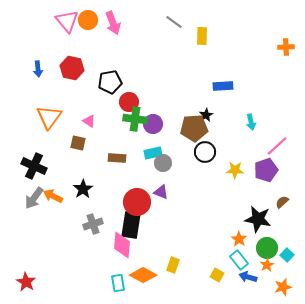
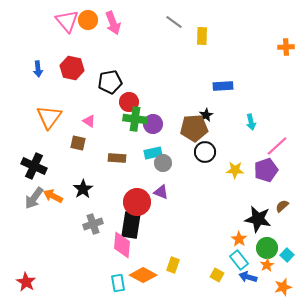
brown semicircle at (282, 202): moved 4 px down
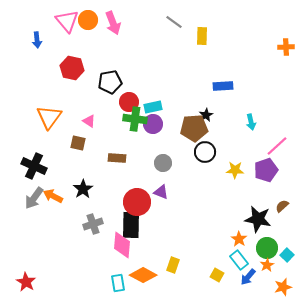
blue arrow at (38, 69): moved 1 px left, 29 px up
cyan rectangle at (153, 153): moved 46 px up
black rectangle at (131, 225): rotated 8 degrees counterclockwise
blue arrow at (248, 277): rotated 66 degrees counterclockwise
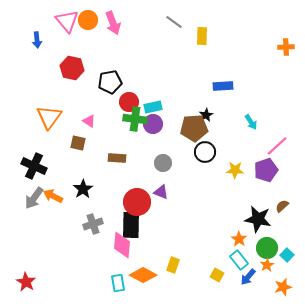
cyan arrow at (251, 122): rotated 21 degrees counterclockwise
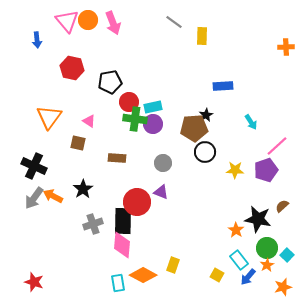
black rectangle at (131, 225): moved 8 px left, 4 px up
orange star at (239, 239): moved 3 px left, 9 px up
red star at (26, 282): moved 8 px right; rotated 12 degrees counterclockwise
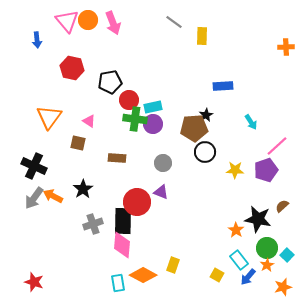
red circle at (129, 102): moved 2 px up
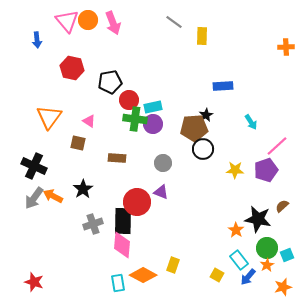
black circle at (205, 152): moved 2 px left, 3 px up
cyan square at (287, 255): rotated 24 degrees clockwise
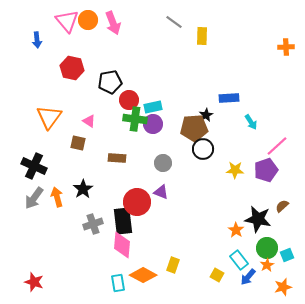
blue rectangle at (223, 86): moved 6 px right, 12 px down
orange arrow at (53, 196): moved 4 px right, 1 px down; rotated 48 degrees clockwise
black rectangle at (123, 221): rotated 8 degrees counterclockwise
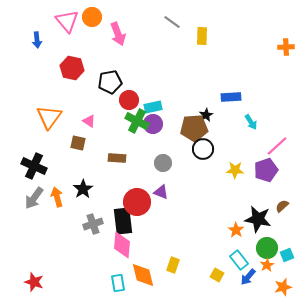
orange circle at (88, 20): moved 4 px right, 3 px up
gray line at (174, 22): moved 2 px left
pink arrow at (113, 23): moved 5 px right, 11 px down
blue rectangle at (229, 98): moved 2 px right, 1 px up
green cross at (135, 119): moved 2 px right, 2 px down; rotated 20 degrees clockwise
orange diamond at (143, 275): rotated 48 degrees clockwise
